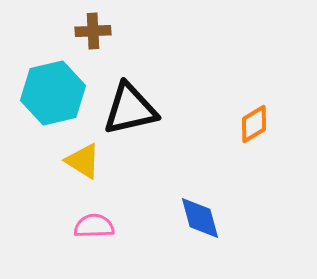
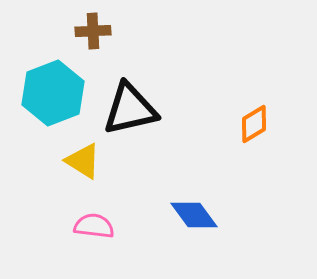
cyan hexagon: rotated 8 degrees counterclockwise
blue diamond: moved 6 px left, 3 px up; rotated 21 degrees counterclockwise
pink semicircle: rotated 9 degrees clockwise
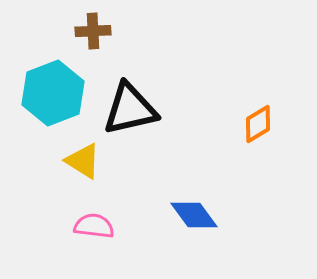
orange diamond: moved 4 px right
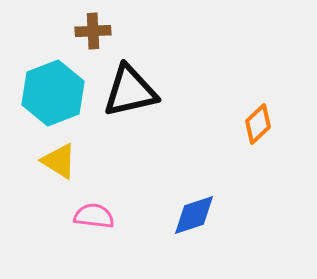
black triangle: moved 18 px up
orange diamond: rotated 12 degrees counterclockwise
yellow triangle: moved 24 px left
blue diamond: rotated 72 degrees counterclockwise
pink semicircle: moved 10 px up
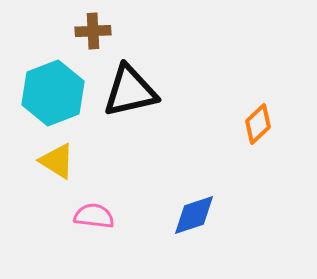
yellow triangle: moved 2 px left
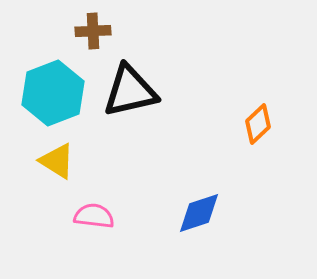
blue diamond: moved 5 px right, 2 px up
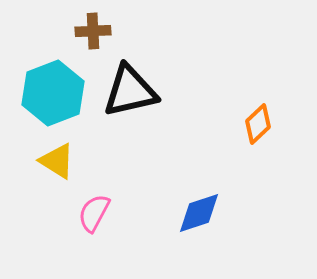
pink semicircle: moved 3 px up; rotated 69 degrees counterclockwise
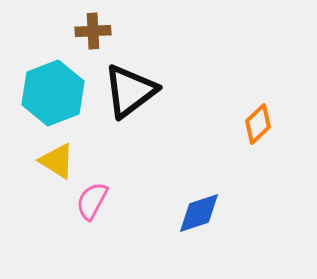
black triangle: rotated 24 degrees counterclockwise
pink semicircle: moved 2 px left, 12 px up
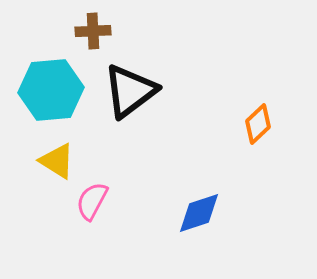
cyan hexagon: moved 2 px left, 3 px up; rotated 16 degrees clockwise
